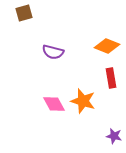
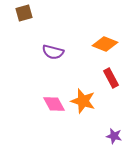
orange diamond: moved 2 px left, 2 px up
red rectangle: rotated 18 degrees counterclockwise
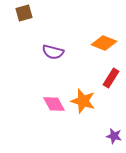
orange diamond: moved 1 px left, 1 px up
red rectangle: rotated 60 degrees clockwise
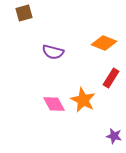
orange star: moved 1 px up; rotated 10 degrees clockwise
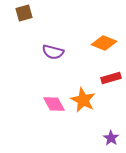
red rectangle: rotated 42 degrees clockwise
purple star: moved 3 px left, 2 px down; rotated 21 degrees clockwise
